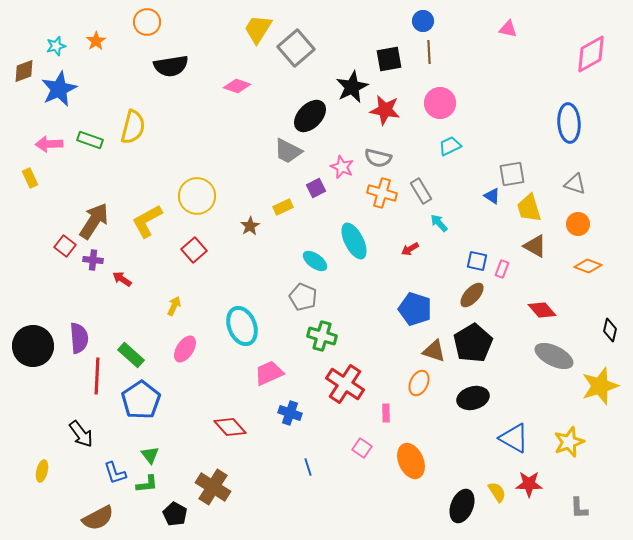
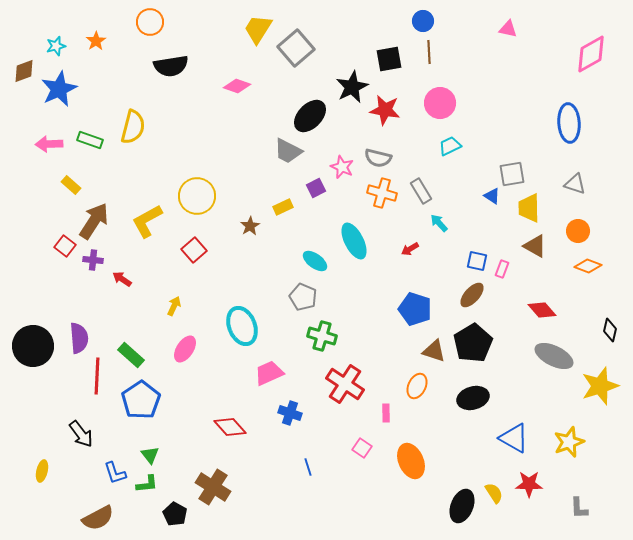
orange circle at (147, 22): moved 3 px right
yellow rectangle at (30, 178): moved 41 px right, 7 px down; rotated 24 degrees counterclockwise
yellow trapezoid at (529, 208): rotated 16 degrees clockwise
orange circle at (578, 224): moved 7 px down
orange ellipse at (419, 383): moved 2 px left, 3 px down
yellow semicircle at (497, 492): moved 3 px left, 1 px down
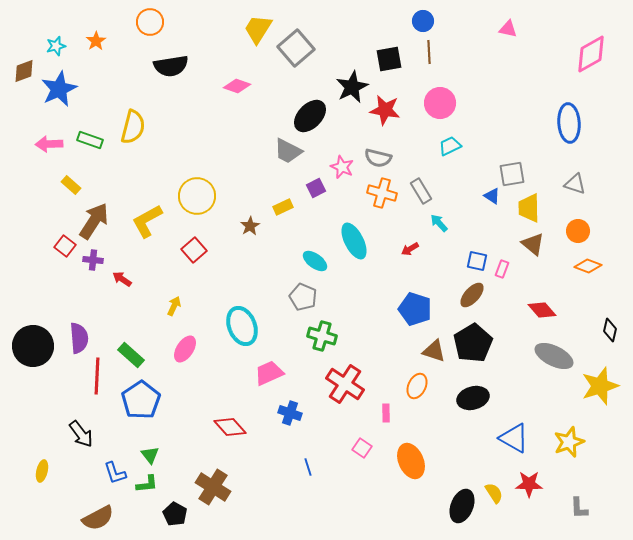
brown triangle at (535, 246): moved 2 px left, 2 px up; rotated 10 degrees clockwise
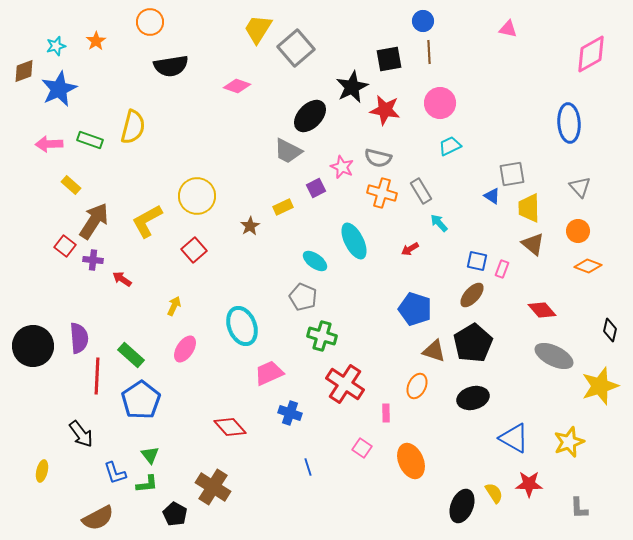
gray triangle at (575, 184): moved 5 px right, 3 px down; rotated 30 degrees clockwise
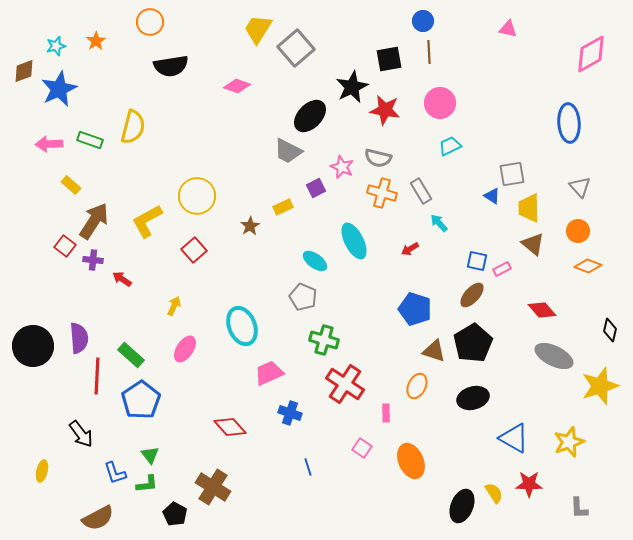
pink rectangle at (502, 269): rotated 42 degrees clockwise
green cross at (322, 336): moved 2 px right, 4 px down
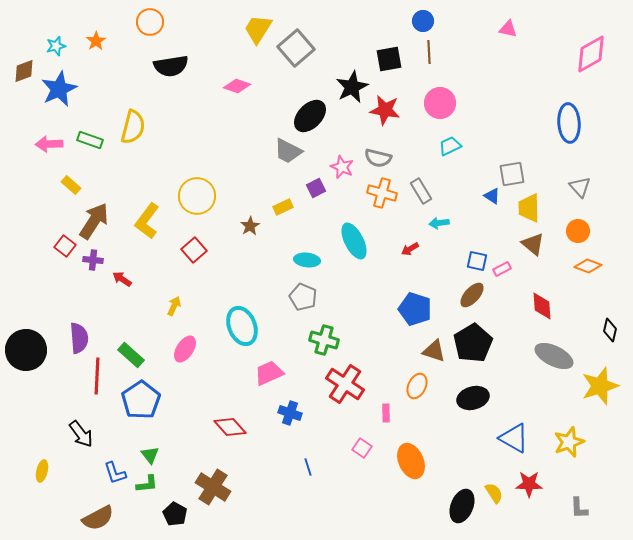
yellow L-shape at (147, 221): rotated 24 degrees counterclockwise
cyan arrow at (439, 223): rotated 54 degrees counterclockwise
cyan ellipse at (315, 261): moved 8 px left, 1 px up; rotated 30 degrees counterclockwise
red diamond at (542, 310): moved 4 px up; rotated 36 degrees clockwise
black circle at (33, 346): moved 7 px left, 4 px down
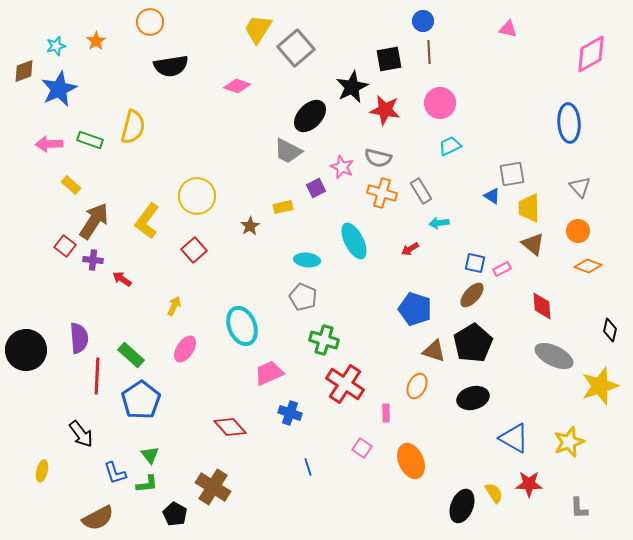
yellow rectangle at (283, 207): rotated 12 degrees clockwise
blue square at (477, 261): moved 2 px left, 2 px down
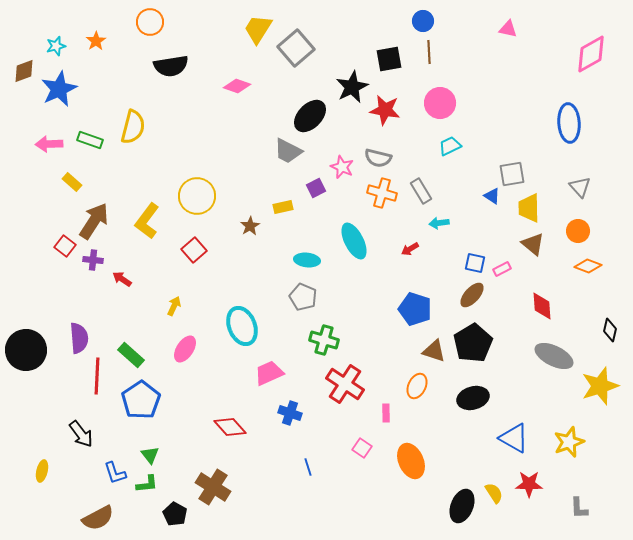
yellow rectangle at (71, 185): moved 1 px right, 3 px up
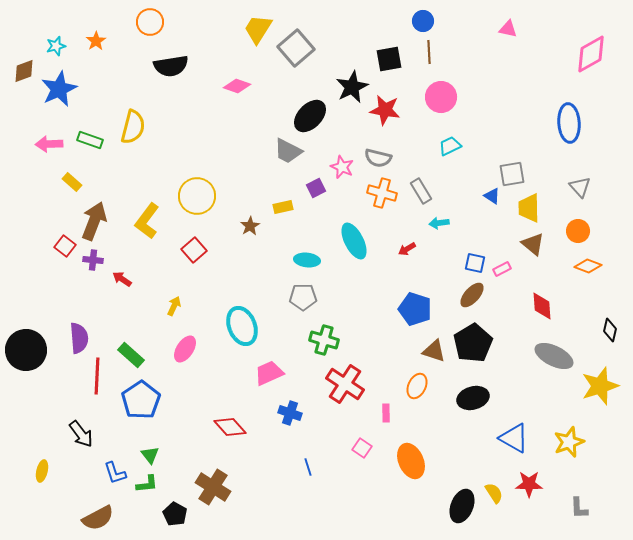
pink circle at (440, 103): moved 1 px right, 6 px up
brown arrow at (94, 221): rotated 12 degrees counterclockwise
red arrow at (410, 249): moved 3 px left
gray pentagon at (303, 297): rotated 24 degrees counterclockwise
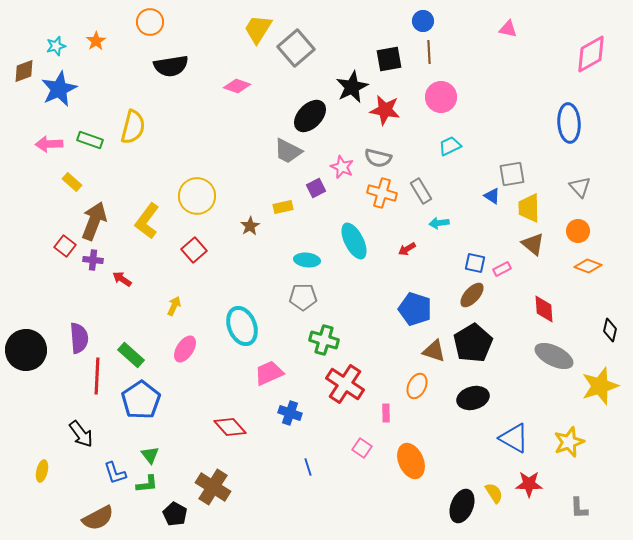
red diamond at (542, 306): moved 2 px right, 3 px down
